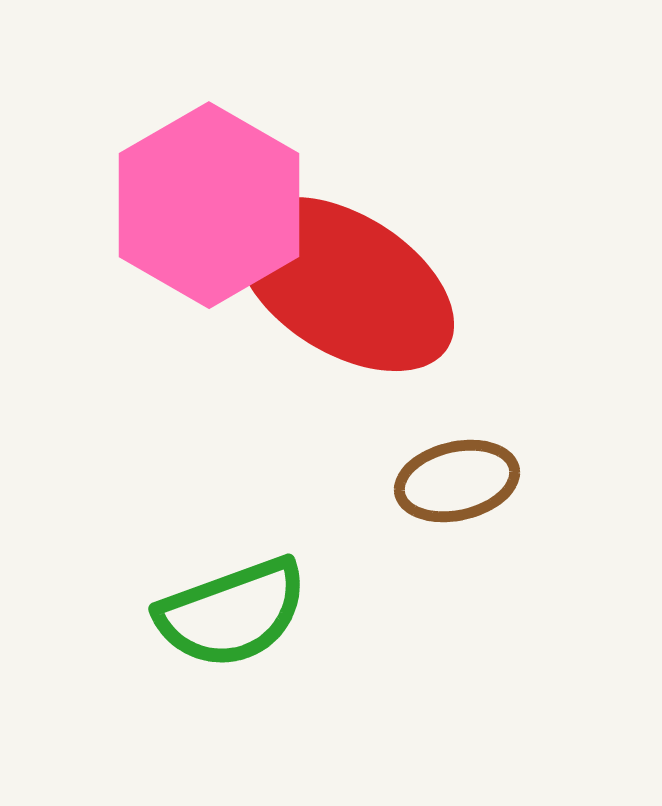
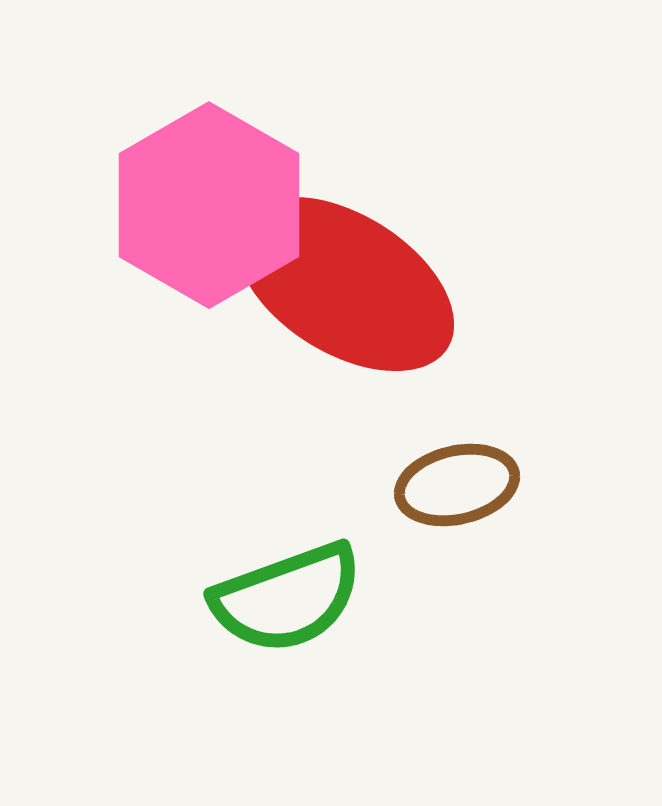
brown ellipse: moved 4 px down
green semicircle: moved 55 px right, 15 px up
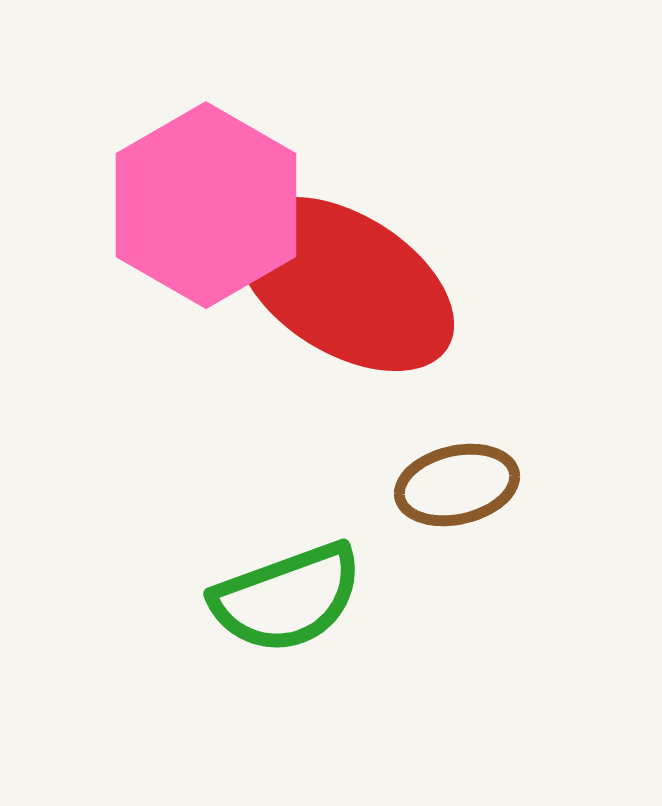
pink hexagon: moved 3 px left
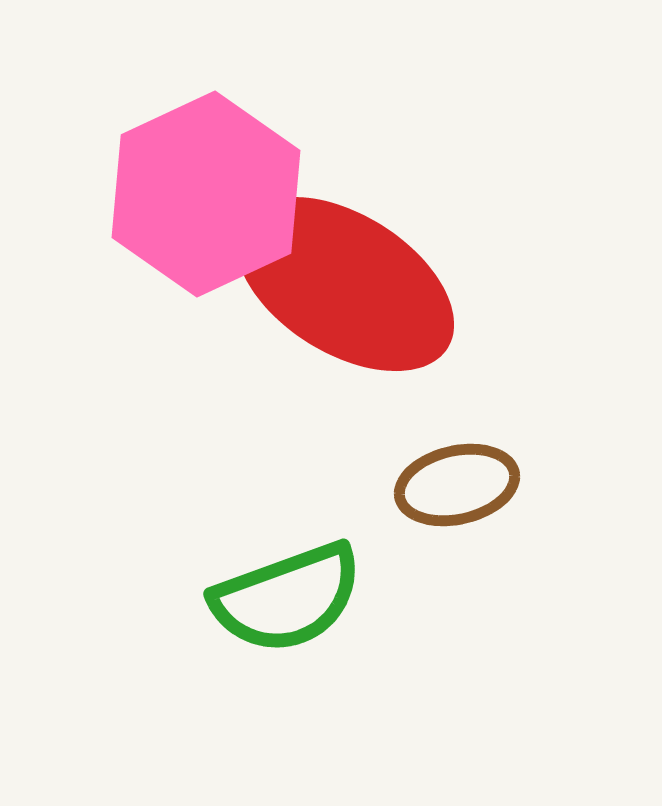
pink hexagon: moved 11 px up; rotated 5 degrees clockwise
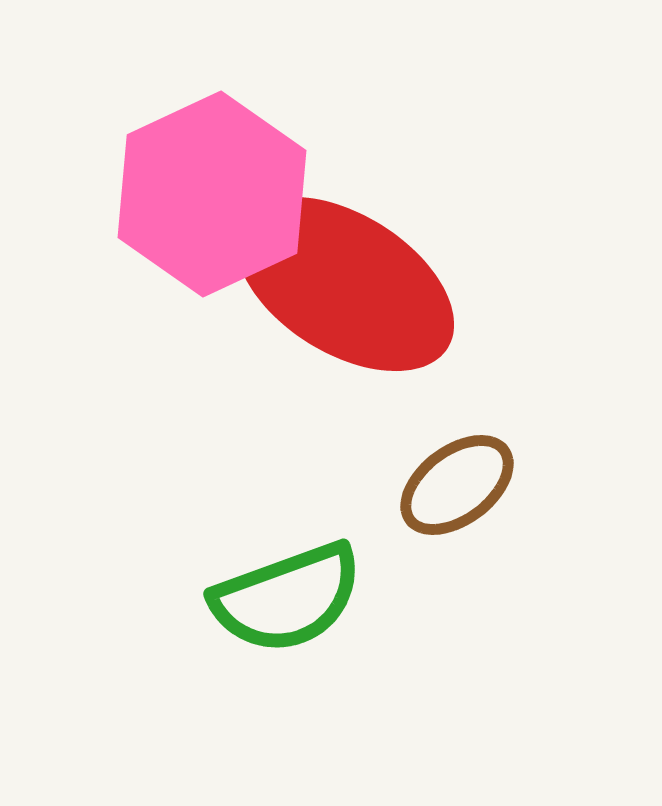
pink hexagon: moved 6 px right
brown ellipse: rotated 24 degrees counterclockwise
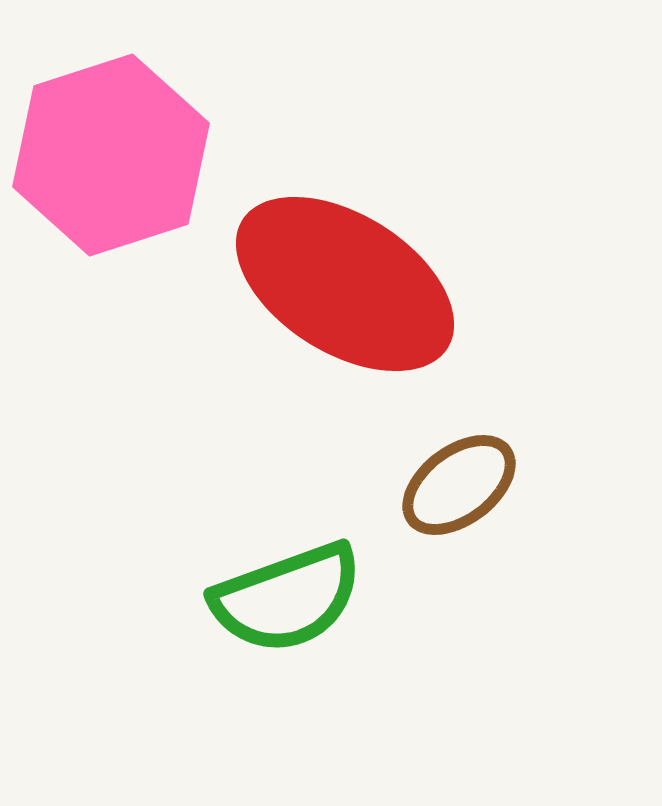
pink hexagon: moved 101 px left, 39 px up; rotated 7 degrees clockwise
brown ellipse: moved 2 px right
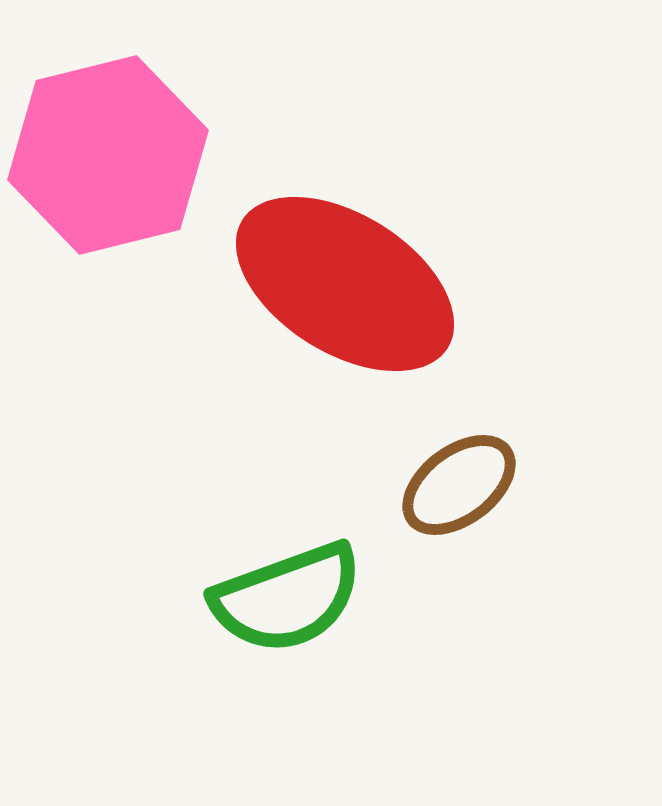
pink hexagon: moved 3 px left; rotated 4 degrees clockwise
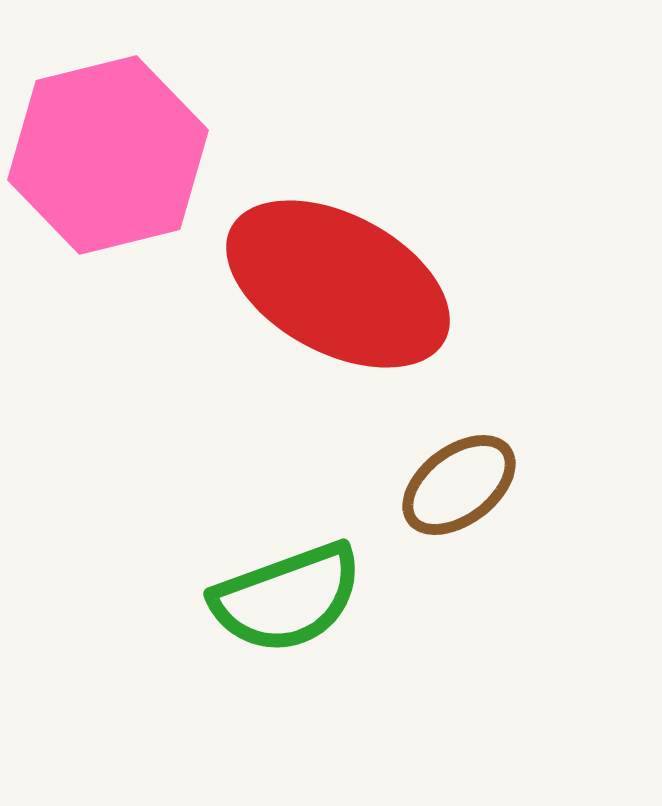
red ellipse: moved 7 px left; rotated 4 degrees counterclockwise
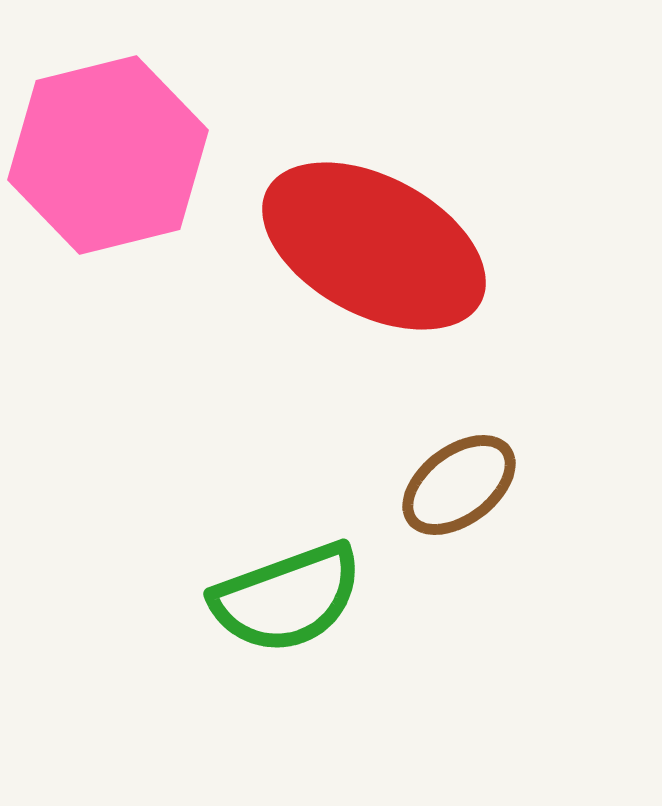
red ellipse: moved 36 px right, 38 px up
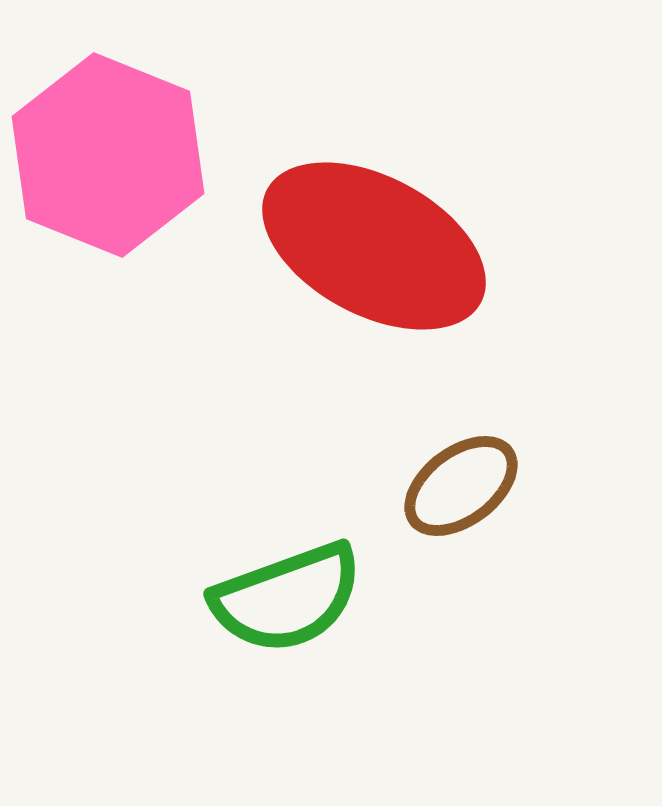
pink hexagon: rotated 24 degrees counterclockwise
brown ellipse: moved 2 px right, 1 px down
